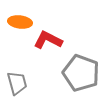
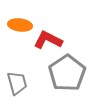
orange ellipse: moved 3 px down
gray pentagon: moved 14 px left; rotated 18 degrees clockwise
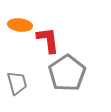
red L-shape: rotated 56 degrees clockwise
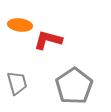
red L-shape: rotated 68 degrees counterclockwise
gray pentagon: moved 7 px right, 13 px down
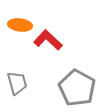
red L-shape: rotated 28 degrees clockwise
gray pentagon: moved 3 px right, 2 px down; rotated 9 degrees counterclockwise
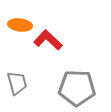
gray pentagon: rotated 27 degrees counterclockwise
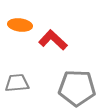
red L-shape: moved 5 px right
gray trapezoid: rotated 80 degrees counterclockwise
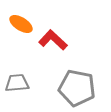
orange ellipse: moved 1 px right, 1 px up; rotated 25 degrees clockwise
gray pentagon: rotated 9 degrees clockwise
